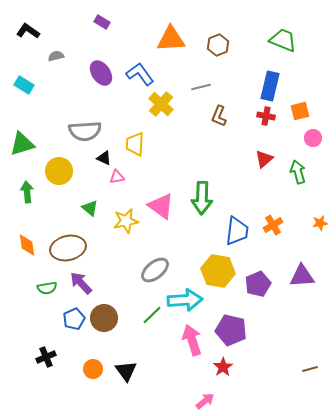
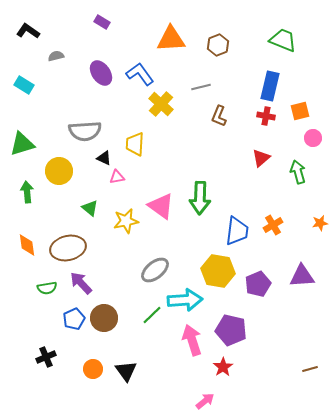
red triangle at (264, 159): moved 3 px left, 1 px up
green arrow at (202, 198): moved 2 px left
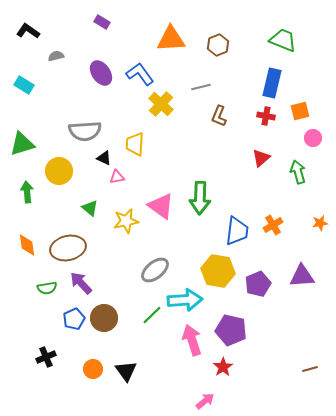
blue rectangle at (270, 86): moved 2 px right, 3 px up
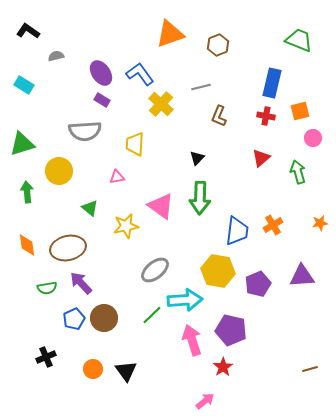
purple rectangle at (102, 22): moved 78 px down
orange triangle at (171, 39): moved 1 px left, 5 px up; rotated 16 degrees counterclockwise
green trapezoid at (283, 40): moved 16 px right
black triangle at (104, 158): moved 93 px right; rotated 49 degrees clockwise
yellow star at (126, 221): moved 5 px down
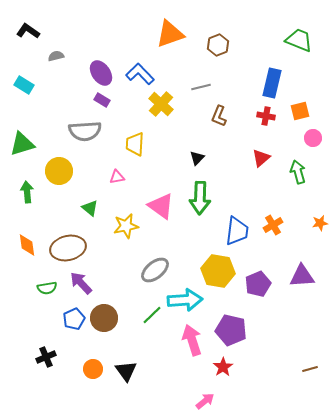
blue L-shape at (140, 74): rotated 8 degrees counterclockwise
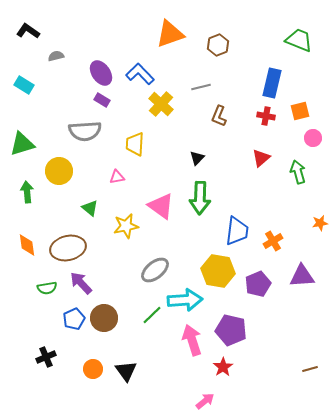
orange cross at (273, 225): moved 16 px down
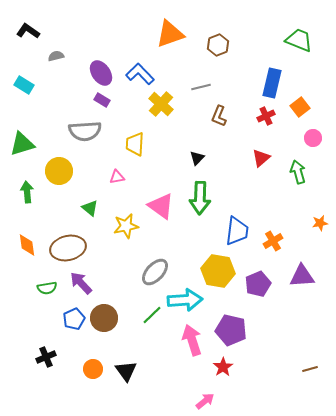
orange square at (300, 111): moved 4 px up; rotated 24 degrees counterclockwise
red cross at (266, 116): rotated 36 degrees counterclockwise
gray ellipse at (155, 270): moved 2 px down; rotated 8 degrees counterclockwise
